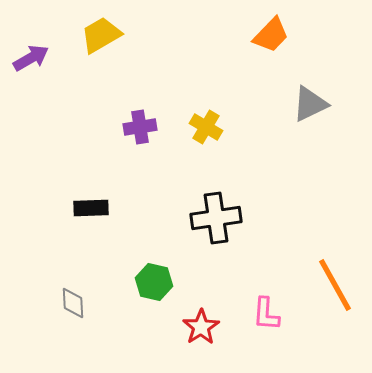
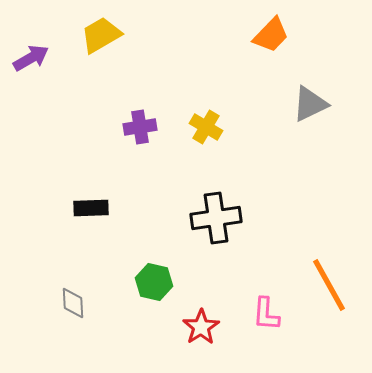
orange line: moved 6 px left
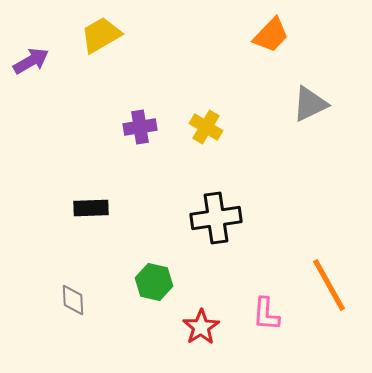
purple arrow: moved 3 px down
gray diamond: moved 3 px up
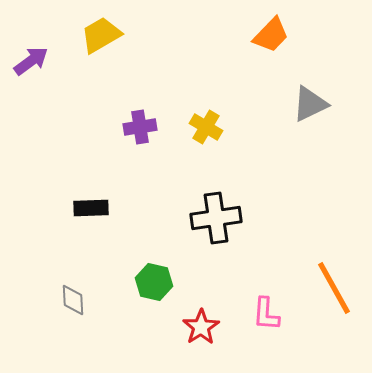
purple arrow: rotated 6 degrees counterclockwise
orange line: moved 5 px right, 3 px down
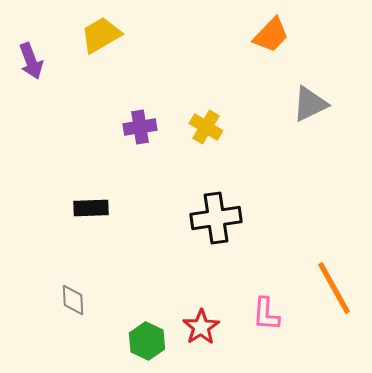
purple arrow: rotated 105 degrees clockwise
green hexagon: moved 7 px left, 59 px down; rotated 12 degrees clockwise
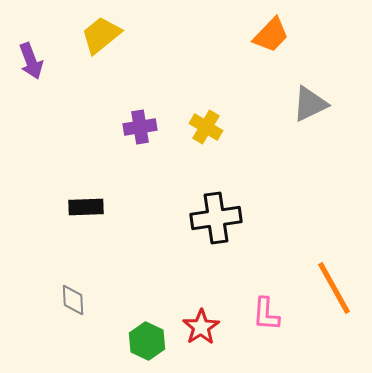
yellow trapezoid: rotated 9 degrees counterclockwise
black rectangle: moved 5 px left, 1 px up
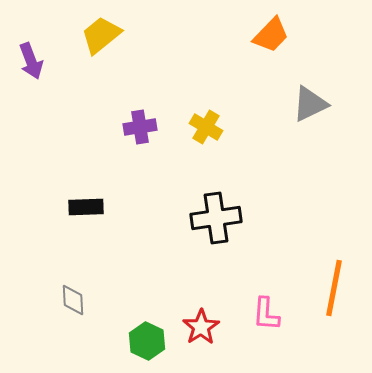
orange line: rotated 40 degrees clockwise
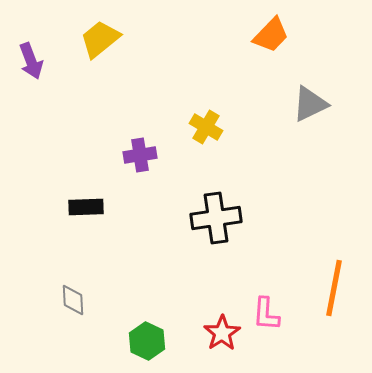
yellow trapezoid: moved 1 px left, 4 px down
purple cross: moved 28 px down
red star: moved 21 px right, 6 px down
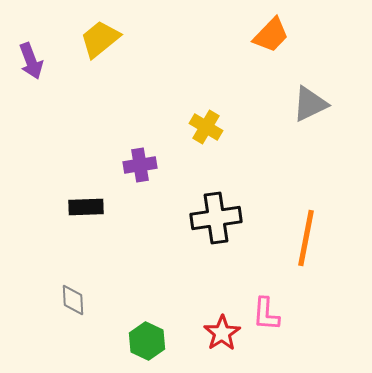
purple cross: moved 10 px down
orange line: moved 28 px left, 50 px up
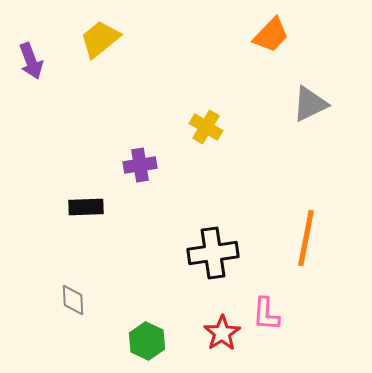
black cross: moved 3 px left, 35 px down
